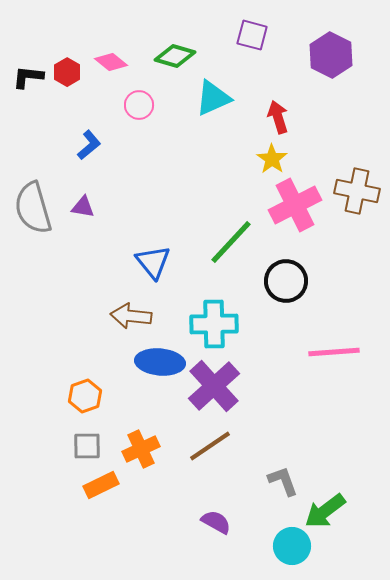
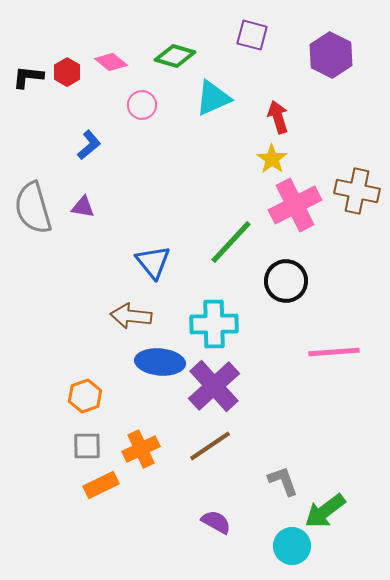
pink circle: moved 3 px right
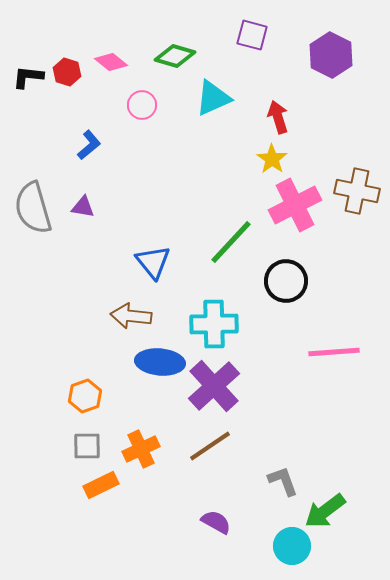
red hexagon: rotated 12 degrees counterclockwise
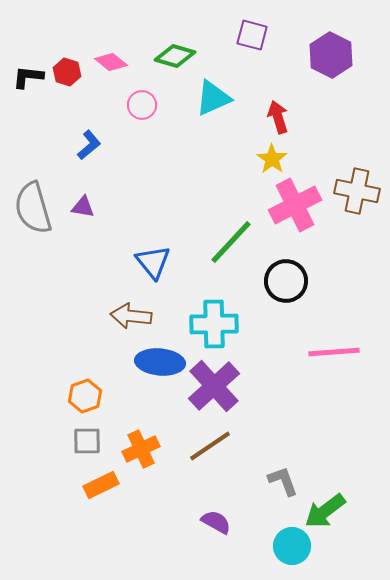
gray square: moved 5 px up
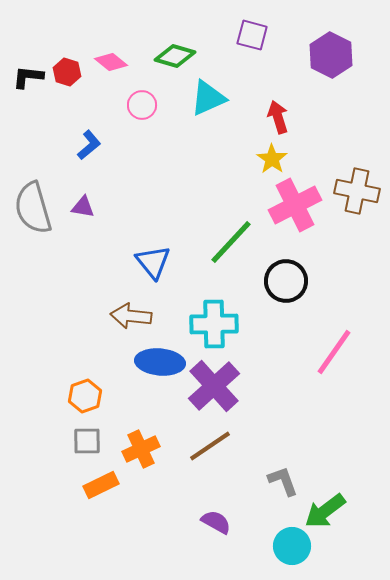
cyan triangle: moved 5 px left
pink line: rotated 51 degrees counterclockwise
